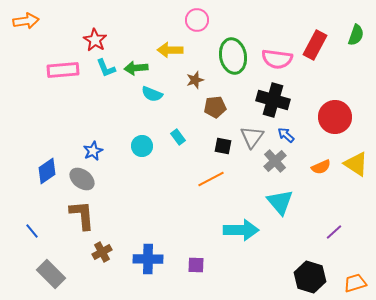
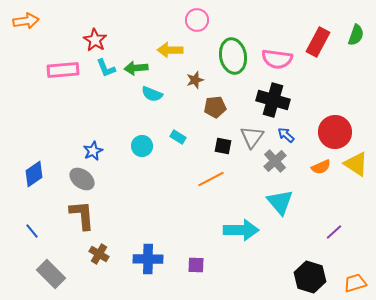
red rectangle: moved 3 px right, 3 px up
red circle: moved 15 px down
cyan rectangle: rotated 21 degrees counterclockwise
blue diamond: moved 13 px left, 3 px down
brown cross: moved 3 px left, 2 px down; rotated 30 degrees counterclockwise
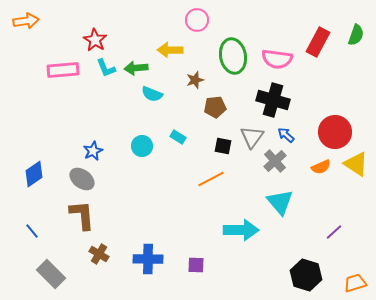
black hexagon: moved 4 px left, 2 px up
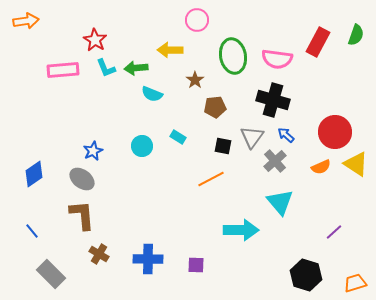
brown star: rotated 18 degrees counterclockwise
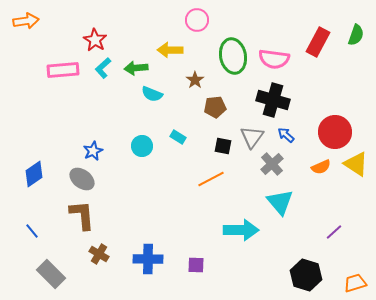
pink semicircle: moved 3 px left
cyan L-shape: moved 3 px left; rotated 70 degrees clockwise
gray cross: moved 3 px left, 3 px down
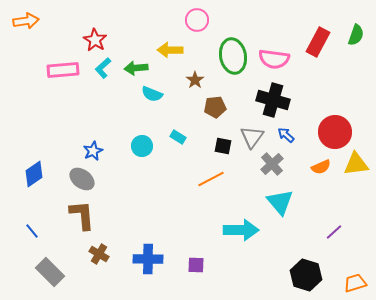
yellow triangle: rotated 40 degrees counterclockwise
gray rectangle: moved 1 px left, 2 px up
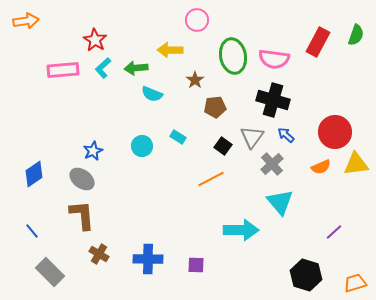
black square: rotated 24 degrees clockwise
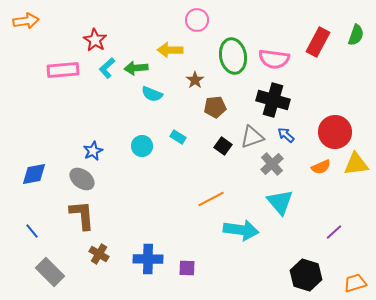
cyan L-shape: moved 4 px right
gray triangle: rotated 35 degrees clockwise
blue diamond: rotated 24 degrees clockwise
orange line: moved 20 px down
cyan arrow: rotated 8 degrees clockwise
purple square: moved 9 px left, 3 px down
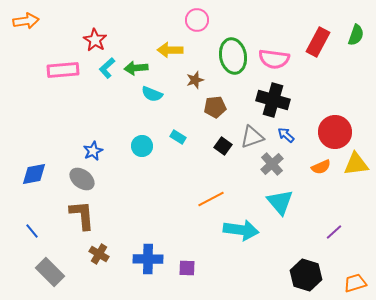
brown star: rotated 18 degrees clockwise
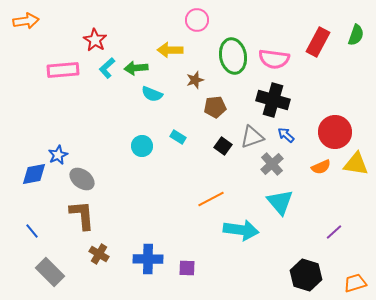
blue star: moved 35 px left, 4 px down
yellow triangle: rotated 16 degrees clockwise
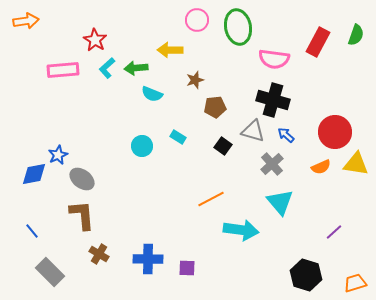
green ellipse: moved 5 px right, 29 px up
gray triangle: moved 1 px right, 6 px up; rotated 35 degrees clockwise
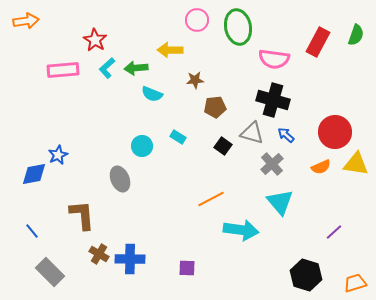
brown star: rotated 12 degrees clockwise
gray triangle: moved 1 px left, 2 px down
gray ellipse: moved 38 px right; rotated 30 degrees clockwise
blue cross: moved 18 px left
